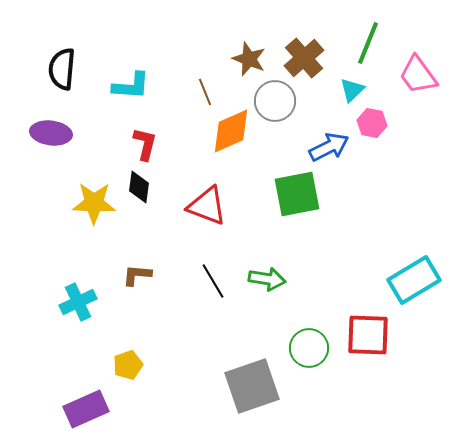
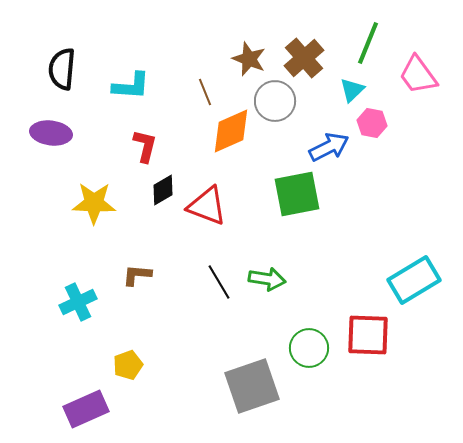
red L-shape: moved 2 px down
black diamond: moved 24 px right, 3 px down; rotated 52 degrees clockwise
black line: moved 6 px right, 1 px down
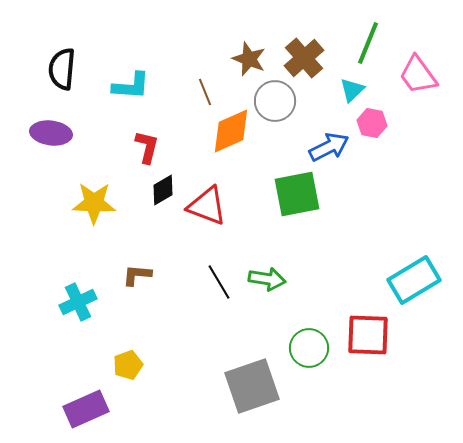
red L-shape: moved 2 px right, 1 px down
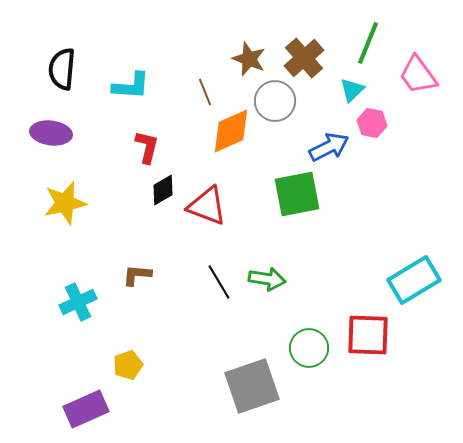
yellow star: moved 29 px left; rotated 15 degrees counterclockwise
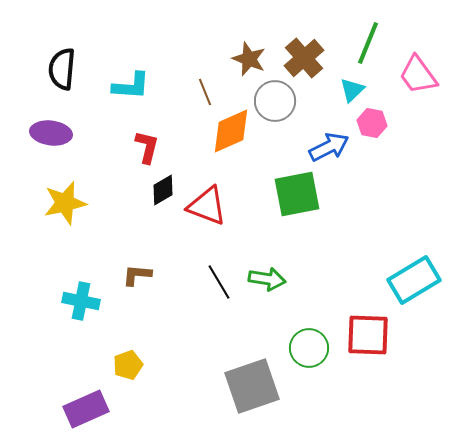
cyan cross: moved 3 px right, 1 px up; rotated 36 degrees clockwise
